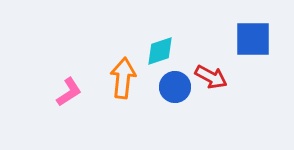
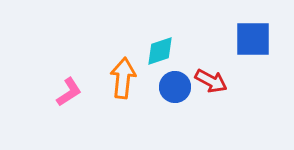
red arrow: moved 4 px down
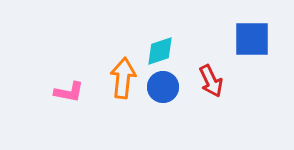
blue square: moved 1 px left
red arrow: rotated 36 degrees clockwise
blue circle: moved 12 px left
pink L-shape: rotated 44 degrees clockwise
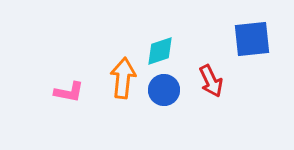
blue square: rotated 6 degrees counterclockwise
blue circle: moved 1 px right, 3 px down
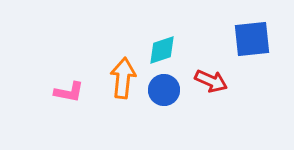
cyan diamond: moved 2 px right, 1 px up
red arrow: rotated 40 degrees counterclockwise
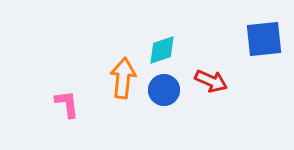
blue square: moved 12 px right
pink L-shape: moved 2 px left, 12 px down; rotated 108 degrees counterclockwise
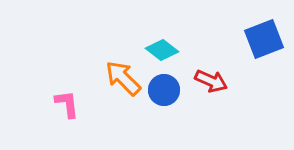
blue square: rotated 15 degrees counterclockwise
cyan diamond: rotated 56 degrees clockwise
orange arrow: rotated 51 degrees counterclockwise
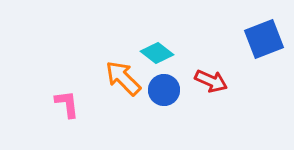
cyan diamond: moved 5 px left, 3 px down
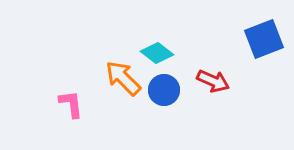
red arrow: moved 2 px right
pink L-shape: moved 4 px right
